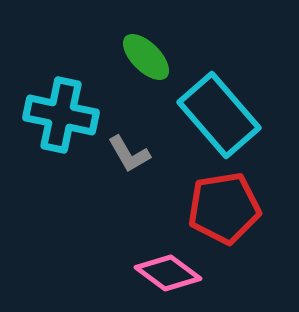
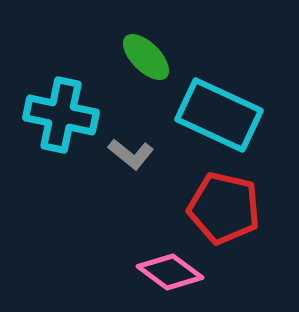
cyan rectangle: rotated 24 degrees counterclockwise
gray L-shape: moved 2 px right; rotated 21 degrees counterclockwise
red pentagon: rotated 22 degrees clockwise
pink diamond: moved 2 px right, 1 px up
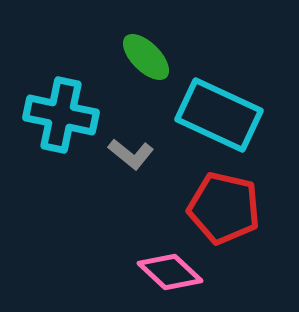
pink diamond: rotated 6 degrees clockwise
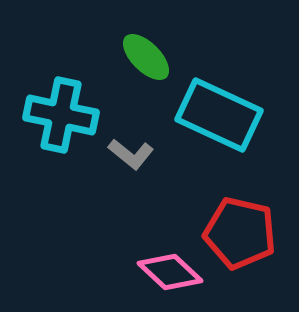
red pentagon: moved 16 px right, 25 px down
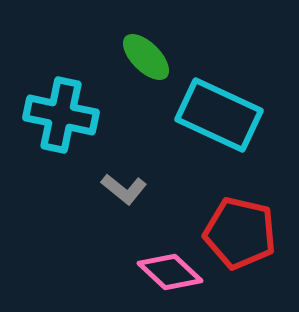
gray L-shape: moved 7 px left, 35 px down
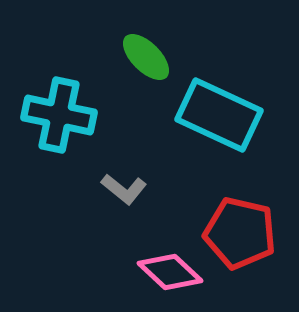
cyan cross: moved 2 px left
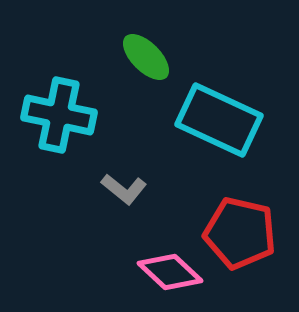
cyan rectangle: moved 5 px down
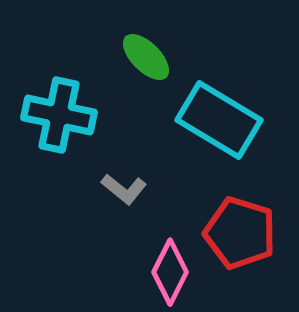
cyan rectangle: rotated 6 degrees clockwise
red pentagon: rotated 4 degrees clockwise
pink diamond: rotated 74 degrees clockwise
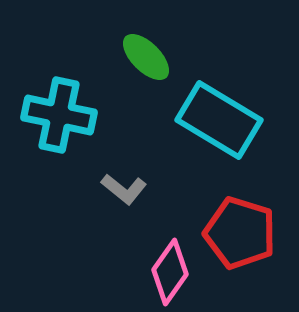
pink diamond: rotated 8 degrees clockwise
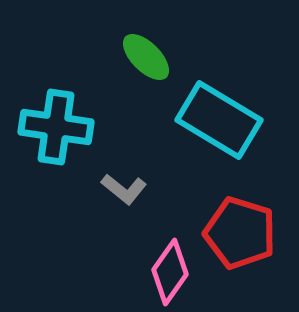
cyan cross: moved 3 px left, 12 px down; rotated 4 degrees counterclockwise
